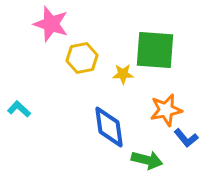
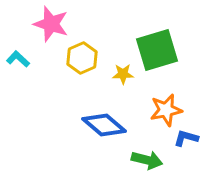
green square: moved 2 px right; rotated 21 degrees counterclockwise
yellow hexagon: rotated 12 degrees counterclockwise
cyan L-shape: moved 1 px left, 50 px up
blue diamond: moved 5 px left, 2 px up; rotated 42 degrees counterclockwise
blue L-shape: rotated 145 degrees clockwise
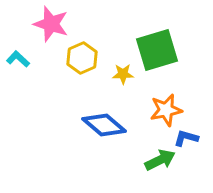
green arrow: moved 13 px right; rotated 40 degrees counterclockwise
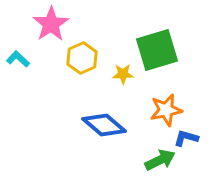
pink star: rotated 21 degrees clockwise
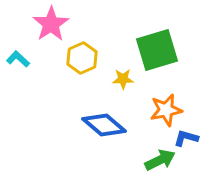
yellow star: moved 5 px down
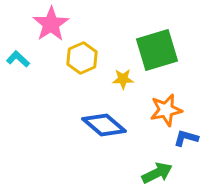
green arrow: moved 3 px left, 13 px down
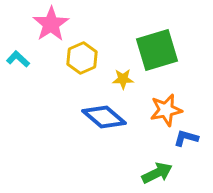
blue diamond: moved 8 px up
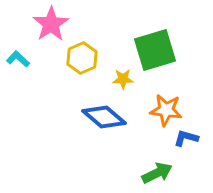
green square: moved 2 px left
orange star: rotated 20 degrees clockwise
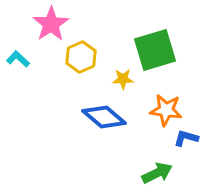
yellow hexagon: moved 1 px left, 1 px up
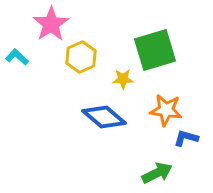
cyan L-shape: moved 1 px left, 2 px up
